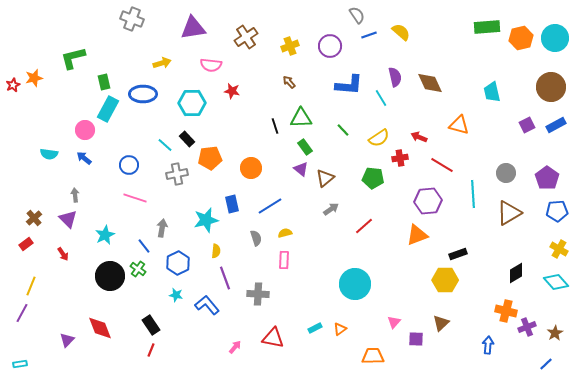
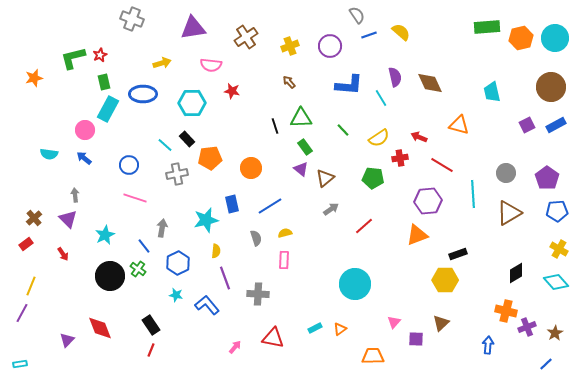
red star at (13, 85): moved 87 px right, 30 px up
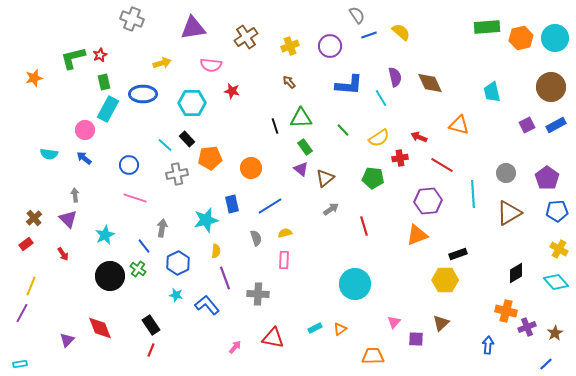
red line at (364, 226): rotated 66 degrees counterclockwise
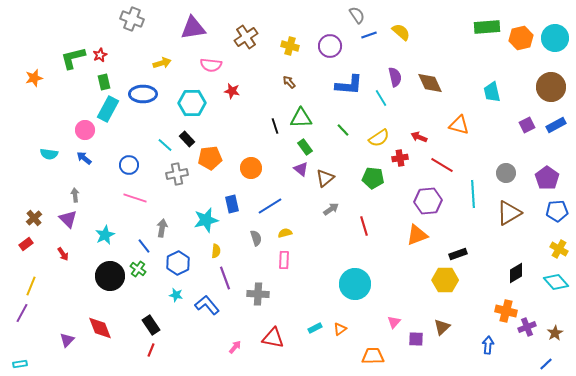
yellow cross at (290, 46): rotated 36 degrees clockwise
brown triangle at (441, 323): moved 1 px right, 4 px down
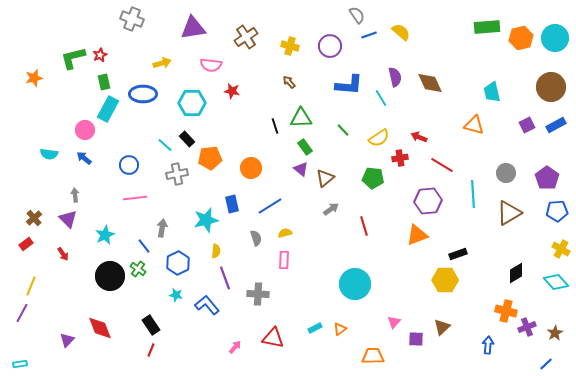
orange triangle at (459, 125): moved 15 px right
pink line at (135, 198): rotated 25 degrees counterclockwise
yellow cross at (559, 249): moved 2 px right
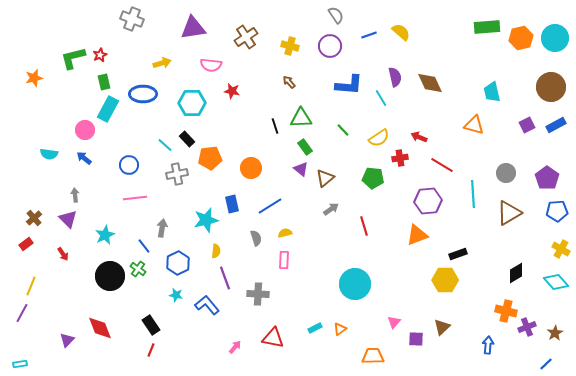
gray semicircle at (357, 15): moved 21 px left
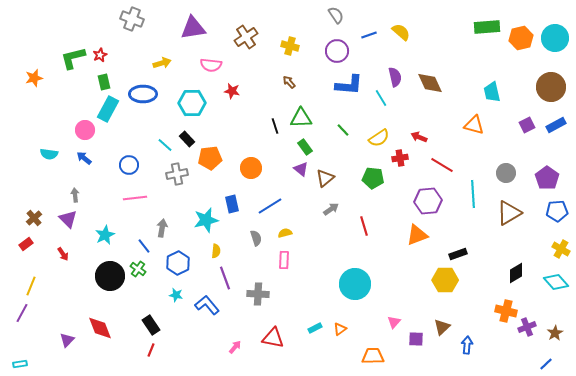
purple circle at (330, 46): moved 7 px right, 5 px down
blue arrow at (488, 345): moved 21 px left
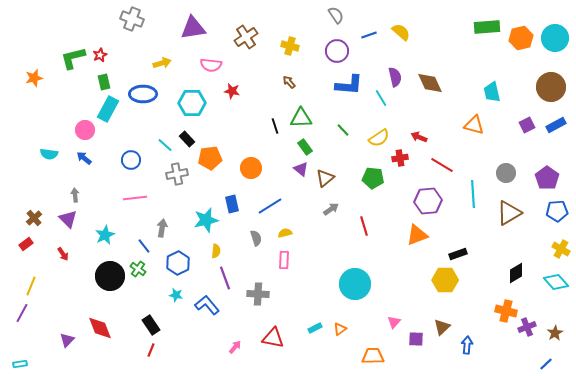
blue circle at (129, 165): moved 2 px right, 5 px up
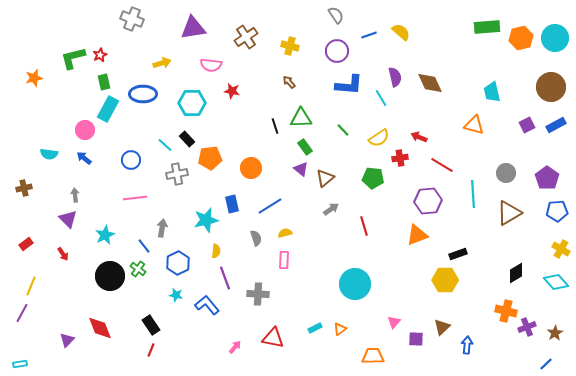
brown cross at (34, 218): moved 10 px left, 30 px up; rotated 28 degrees clockwise
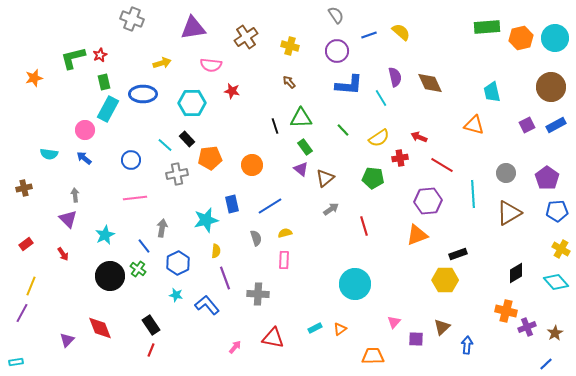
orange circle at (251, 168): moved 1 px right, 3 px up
cyan rectangle at (20, 364): moved 4 px left, 2 px up
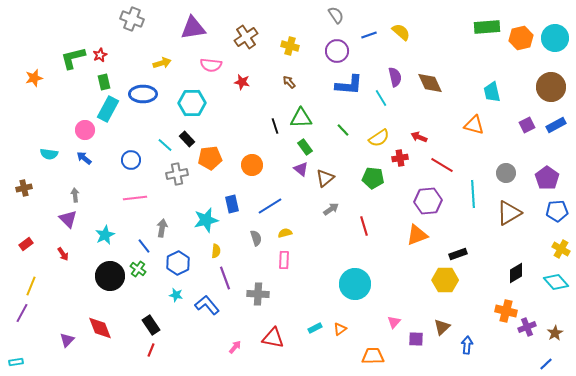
red star at (232, 91): moved 10 px right, 9 px up
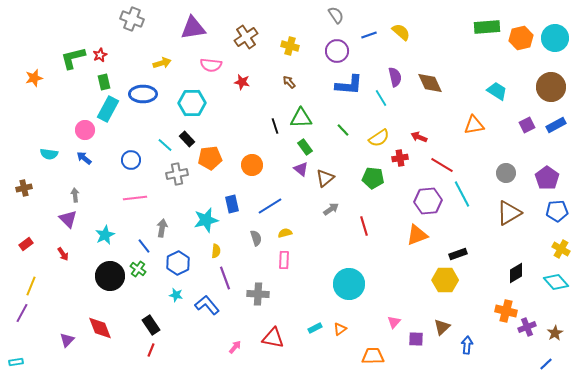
cyan trapezoid at (492, 92): moved 5 px right, 1 px up; rotated 135 degrees clockwise
orange triangle at (474, 125): rotated 25 degrees counterclockwise
cyan line at (473, 194): moved 11 px left; rotated 24 degrees counterclockwise
cyan circle at (355, 284): moved 6 px left
